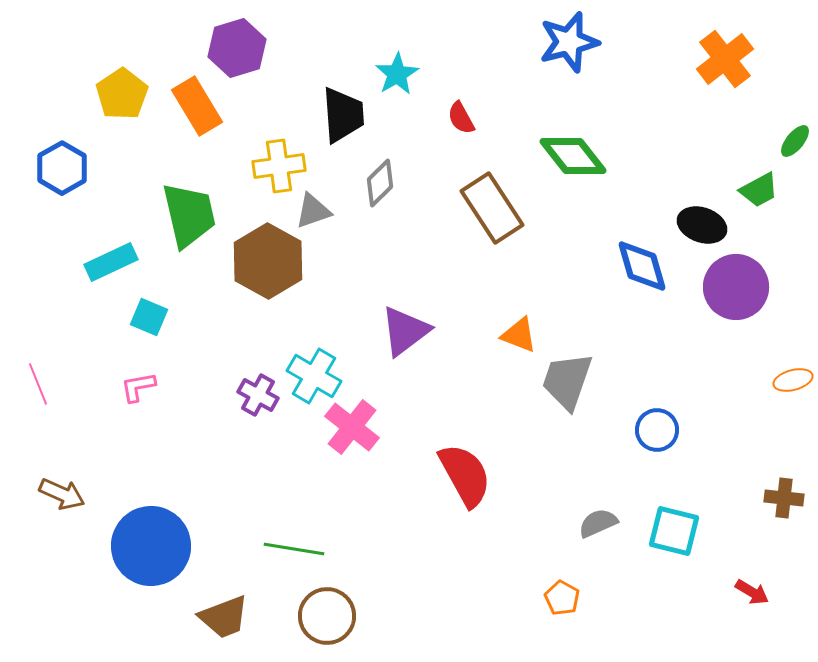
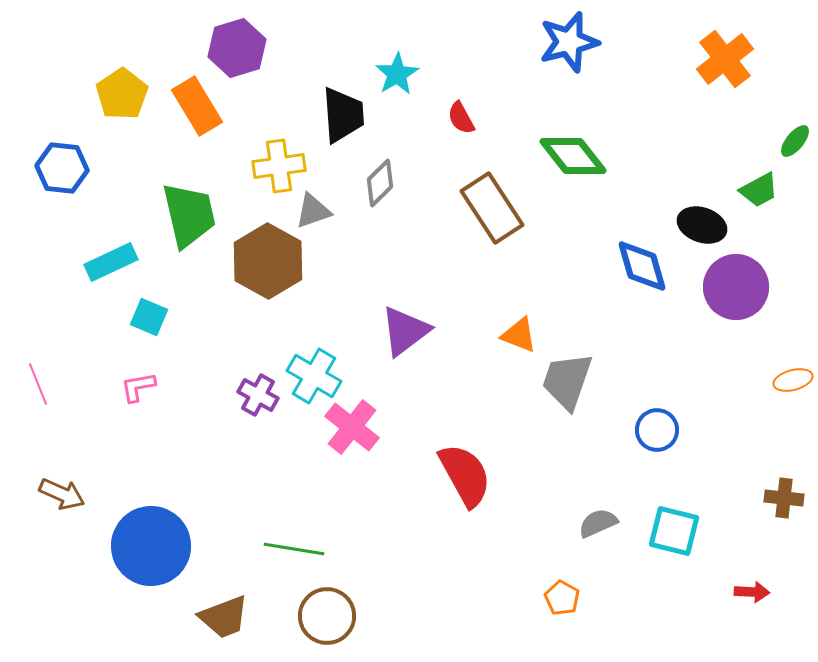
blue hexagon at (62, 168): rotated 24 degrees counterclockwise
red arrow at (752, 592): rotated 28 degrees counterclockwise
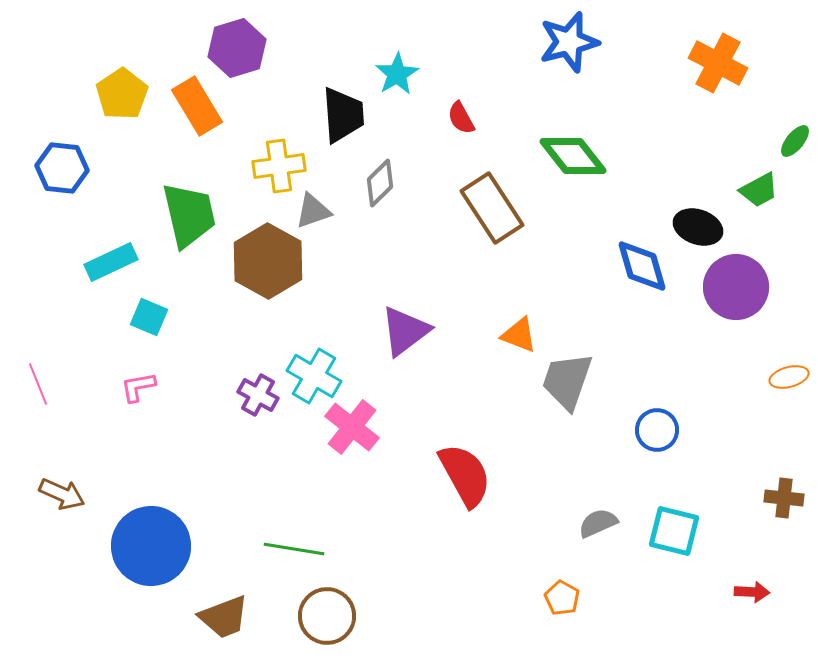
orange cross at (725, 59): moved 7 px left, 4 px down; rotated 24 degrees counterclockwise
black ellipse at (702, 225): moved 4 px left, 2 px down
orange ellipse at (793, 380): moved 4 px left, 3 px up
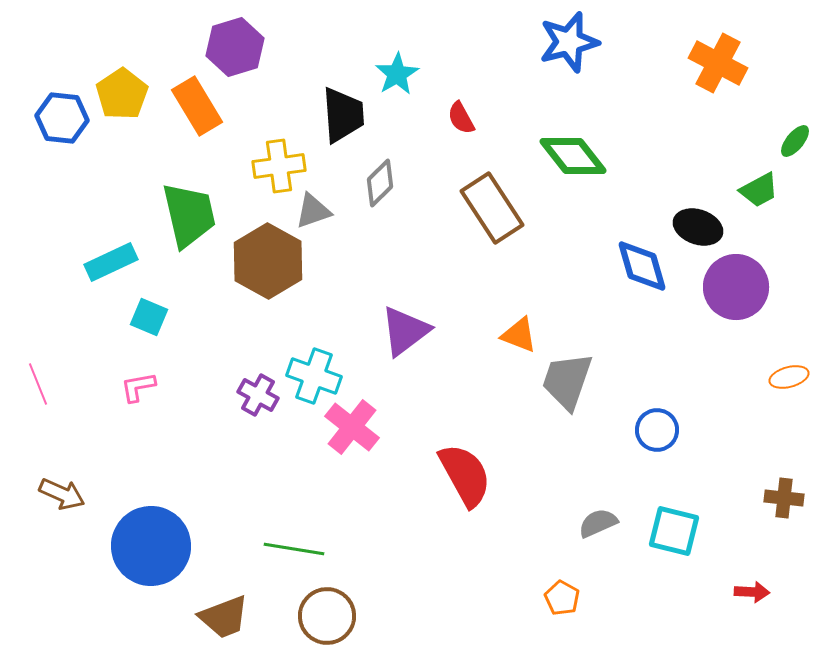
purple hexagon at (237, 48): moved 2 px left, 1 px up
blue hexagon at (62, 168): moved 50 px up
cyan cross at (314, 376): rotated 10 degrees counterclockwise
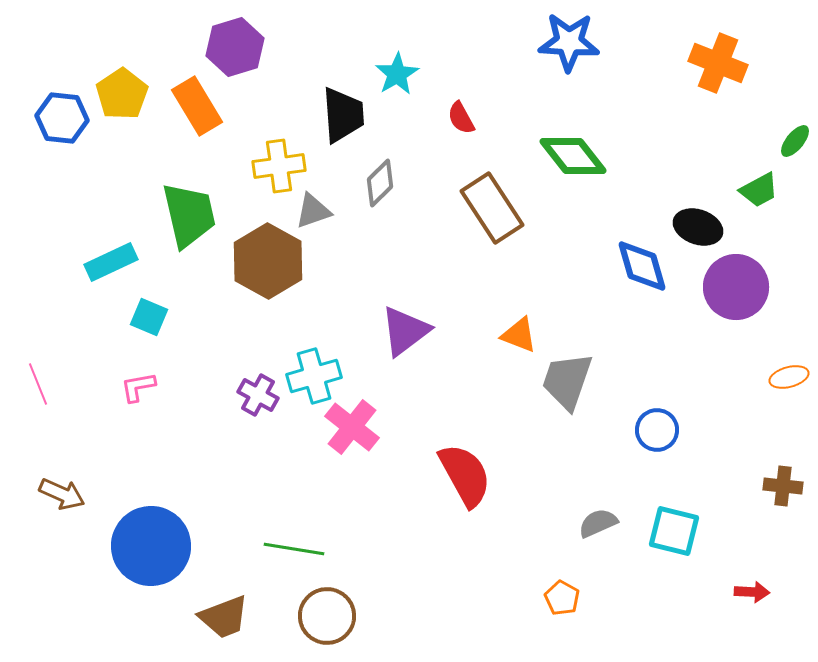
blue star at (569, 42): rotated 18 degrees clockwise
orange cross at (718, 63): rotated 6 degrees counterclockwise
cyan cross at (314, 376): rotated 36 degrees counterclockwise
brown cross at (784, 498): moved 1 px left, 12 px up
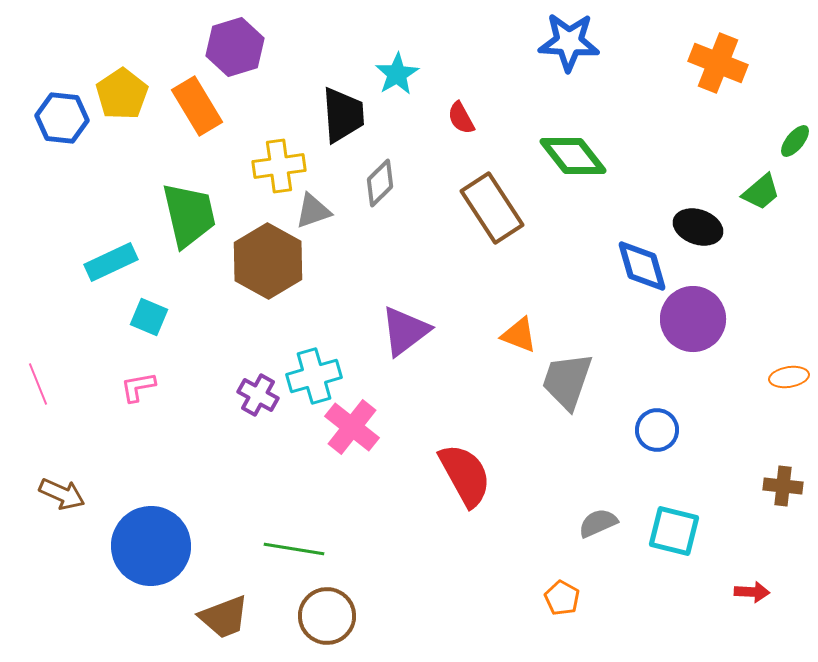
green trapezoid at (759, 190): moved 2 px right, 2 px down; rotated 12 degrees counterclockwise
purple circle at (736, 287): moved 43 px left, 32 px down
orange ellipse at (789, 377): rotated 6 degrees clockwise
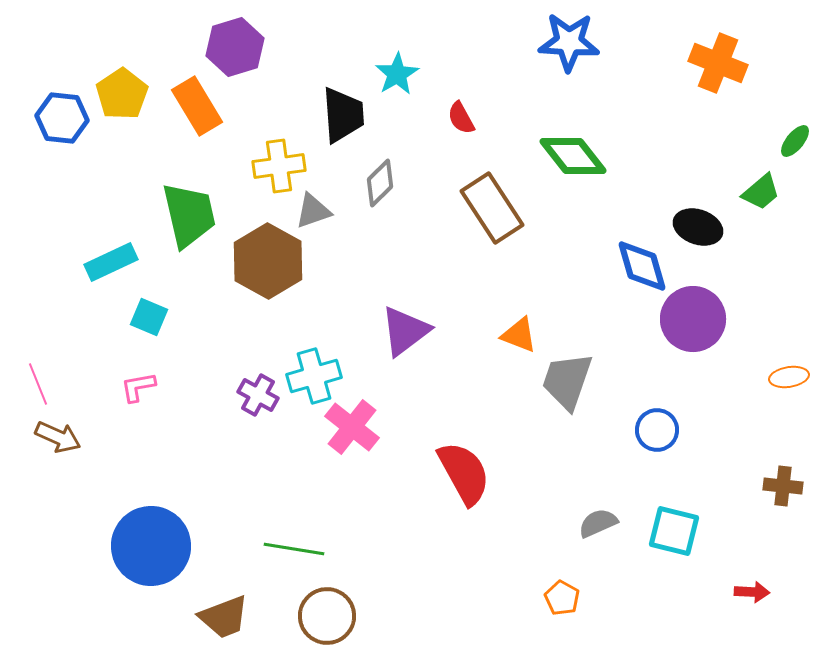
red semicircle at (465, 475): moved 1 px left, 2 px up
brown arrow at (62, 494): moved 4 px left, 57 px up
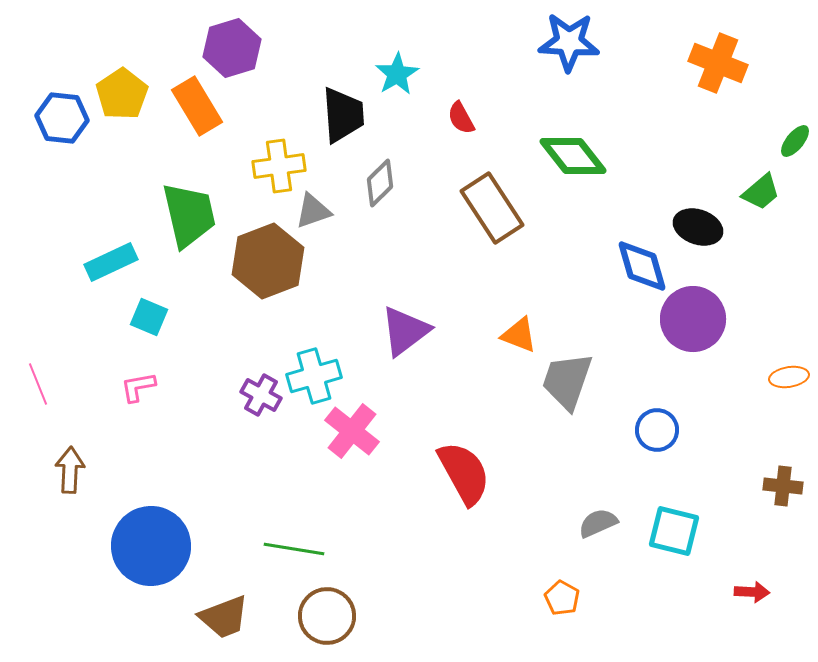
purple hexagon at (235, 47): moved 3 px left, 1 px down
brown hexagon at (268, 261): rotated 10 degrees clockwise
purple cross at (258, 395): moved 3 px right
pink cross at (352, 427): moved 4 px down
brown arrow at (58, 437): moved 12 px right, 33 px down; rotated 111 degrees counterclockwise
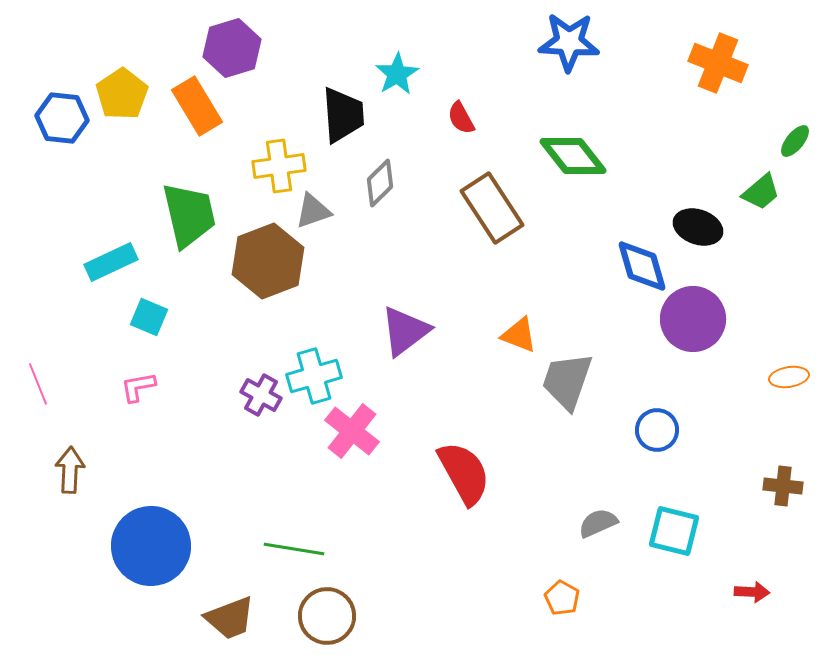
brown trapezoid at (224, 617): moved 6 px right, 1 px down
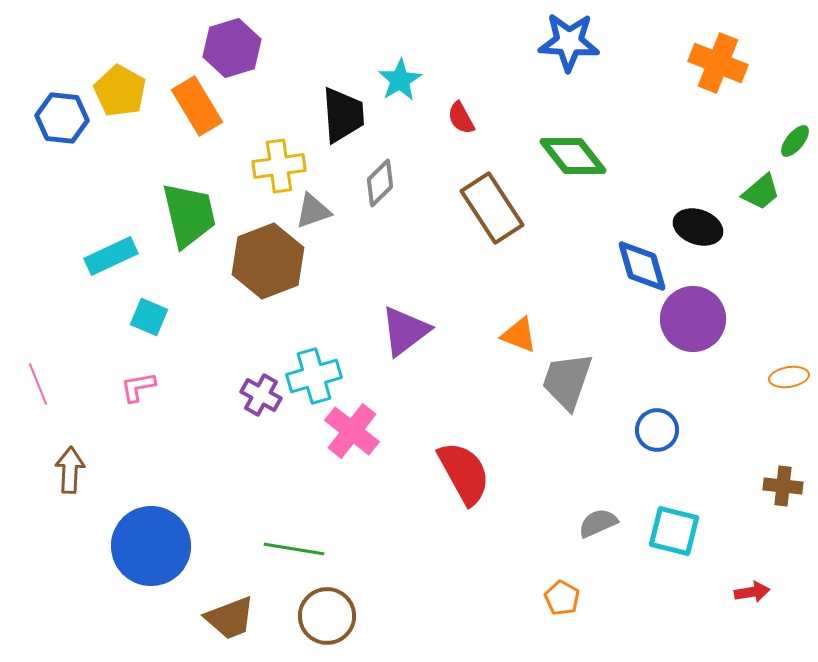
cyan star at (397, 74): moved 3 px right, 6 px down
yellow pentagon at (122, 94): moved 2 px left, 3 px up; rotated 9 degrees counterclockwise
cyan rectangle at (111, 262): moved 6 px up
red arrow at (752, 592): rotated 12 degrees counterclockwise
